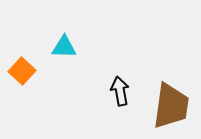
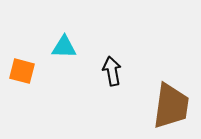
orange square: rotated 28 degrees counterclockwise
black arrow: moved 8 px left, 20 px up
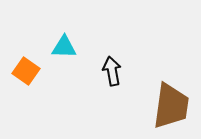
orange square: moved 4 px right; rotated 20 degrees clockwise
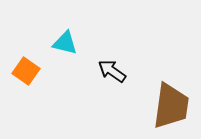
cyan triangle: moved 1 px right, 4 px up; rotated 12 degrees clockwise
black arrow: rotated 44 degrees counterclockwise
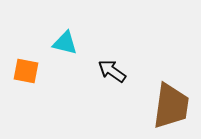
orange square: rotated 24 degrees counterclockwise
